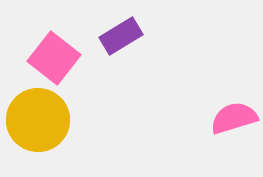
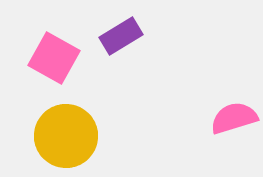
pink square: rotated 9 degrees counterclockwise
yellow circle: moved 28 px right, 16 px down
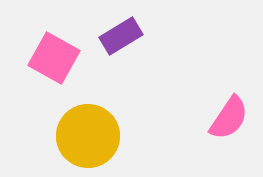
pink semicircle: moved 5 px left; rotated 141 degrees clockwise
yellow circle: moved 22 px right
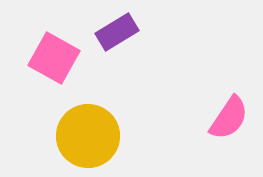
purple rectangle: moved 4 px left, 4 px up
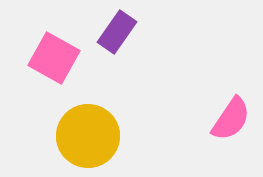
purple rectangle: rotated 24 degrees counterclockwise
pink semicircle: moved 2 px right, 1 px down
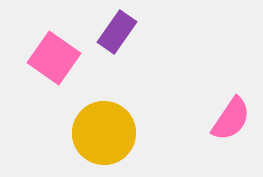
pink square: rotated 6 degrees clockwise
yellow circle: moved 16 px right, 3 px up
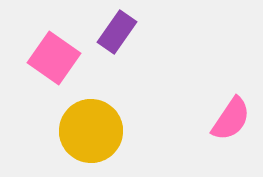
yellow circle: moved 13 px left, 2 px up
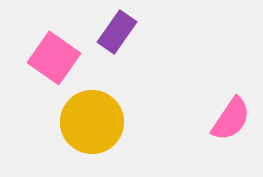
yellow circle: moved 1 px right, 9 px up
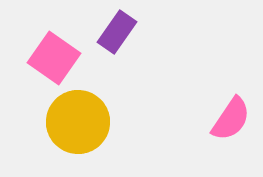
yellow circle: moved 14 px left
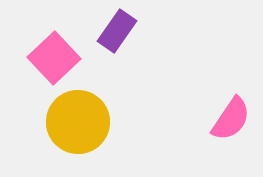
purple rectangle: moved 1 px up
pink square: rotated 12 degrees clockwise
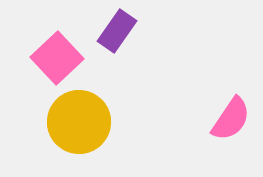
pink square: moved 3 px right
yellow circle: moved 1 px right
